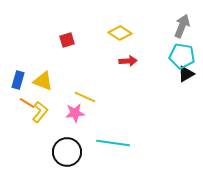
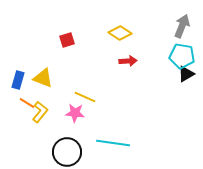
yellow triangle: moved 3 px up
pink star: rotated 12 degrees clockwise
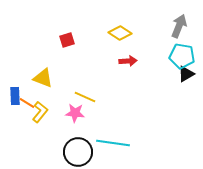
gray arrow: moved 3 px left
blue rectangle: moved 3 px left, 16 px down; rotated 18 degrees counterclockwise
black circle: moved 11 px right
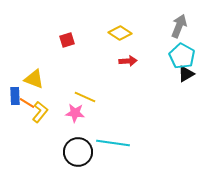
cyan pentagon: rotated 20 degrees clockwise
yellow triangle: moved 9 px left, 1 px down
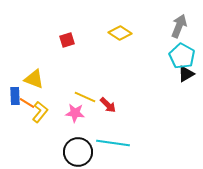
red arrow: moved 20 px left, 44 px down; rotated 48 degrees clockwise
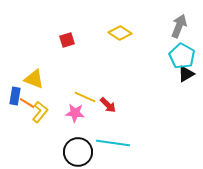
blue rectangle: rotated 12 degrees clockwise
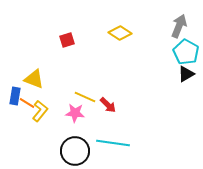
cyan pentagon: moved 4 px right, 4 px up
yellow L-shape: moved 1 px up
black circle: moved 3 px left, 1 px up
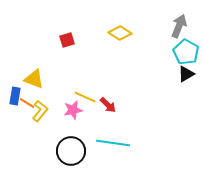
pink star: moved 2 px left, 3 px up; rotated 18 degrees counterclockwise
black circle: moved 4 px left
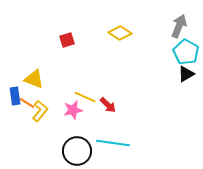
blue rectangle: rotated 18 degrees counterclockwise
black circle: moved 6 px right
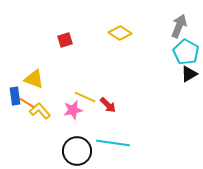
red square: moved 2 px left
black triangle: moved 3 px right
yellow L-shape: rotated 80 degrees counterclockwise
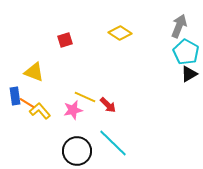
yellow triangle: moved 7 px up
cyan line: rotated 36 degrees clockwise
